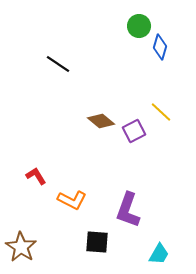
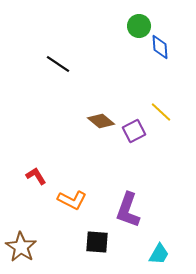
blue diamond: rotated 20 degrees counterclockwise
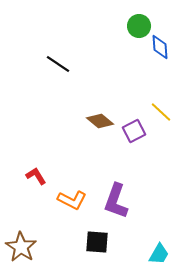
brown diamond: moved 1 px left
purple L-shape: moved 12 px left, 9 px up
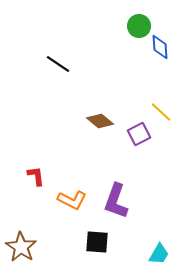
purple square: moved 5 px right, 3 px down
red L-shape: rotated 25 degrees clockwise
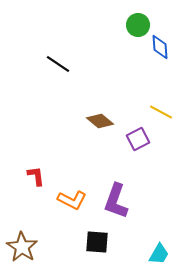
green circle: moved 1 px left, 1 px up
yellow line: rotated 15 degrees counterclockwise
purple square: moved 1 px left, 5 px down
brown star: moved 1 px right
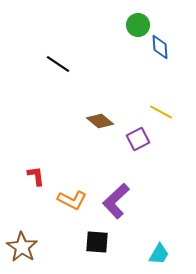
purple L-shape: rotated 27 degrees clockwise
